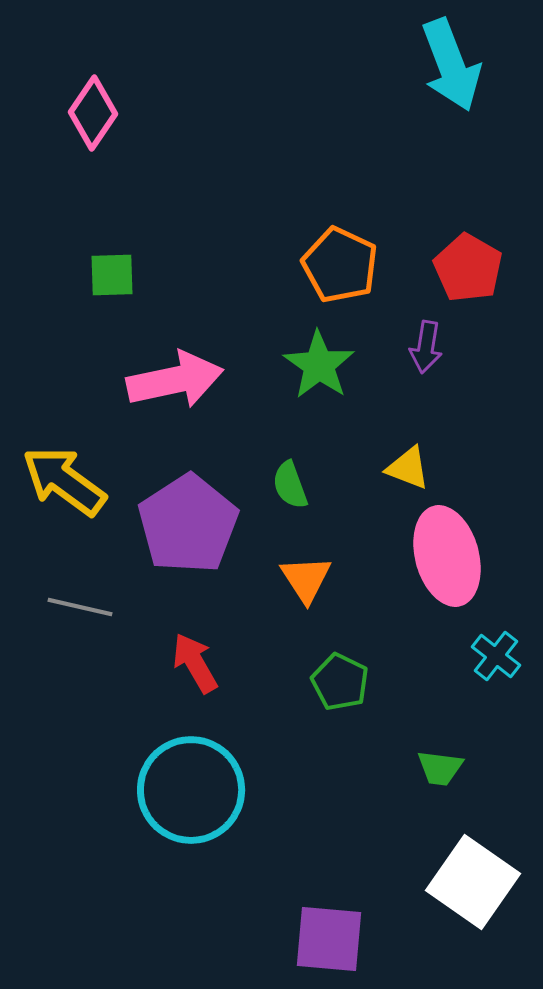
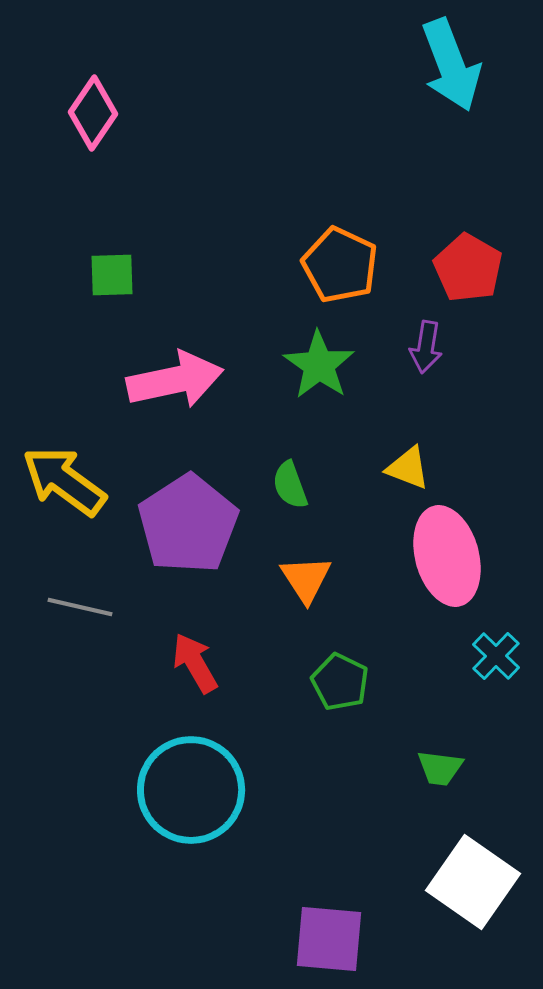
cyan cross: rotated 6 degrees clockwise
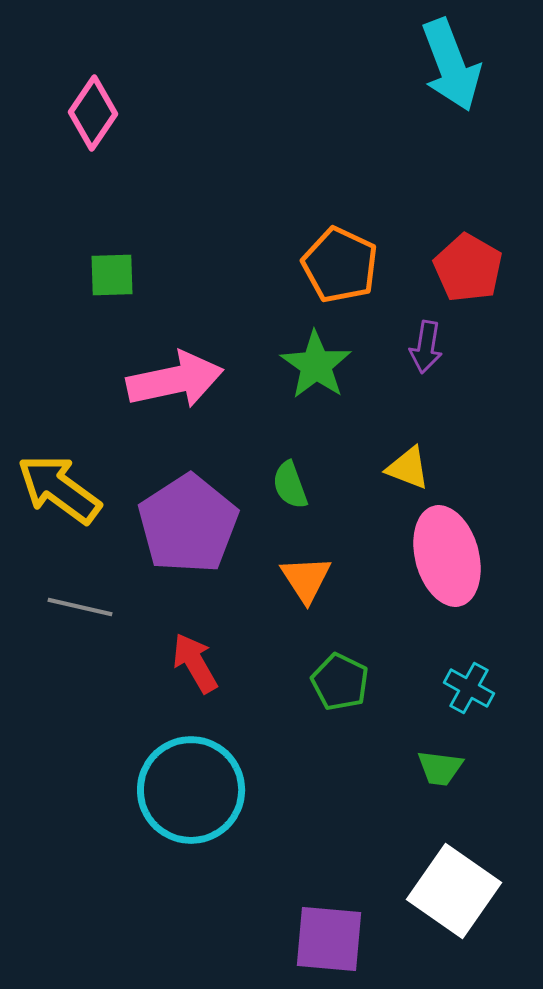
green star: moved 3 px left
yellow arrow: moved 5 px left, 8 px down
cyan cross: moved 27 px left, 32 px down; rotated 15 degrees counterclockwise
white square: moved 19 px left, 9 px down
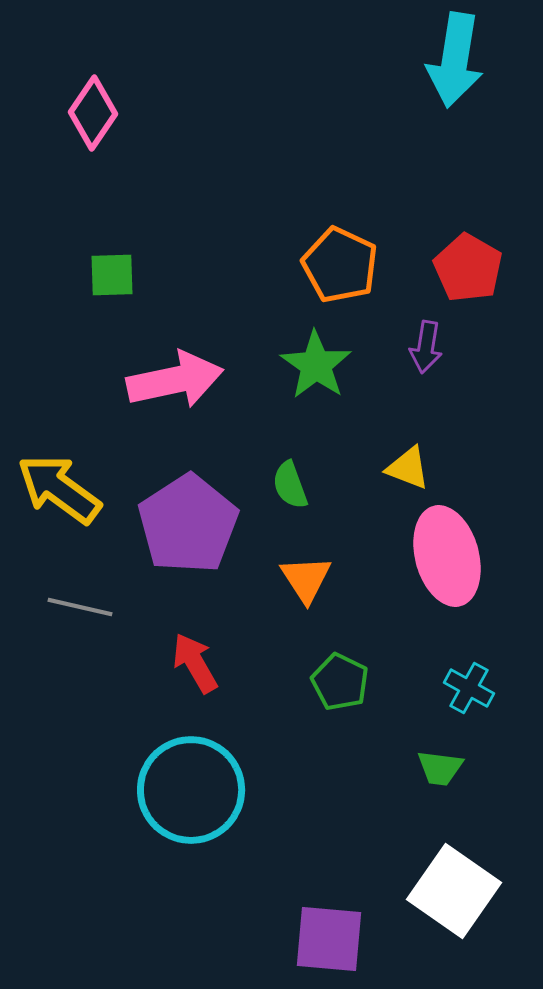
cyan arrow: moved 4 px right, 5 px up; rotated 30 degrees clockwise
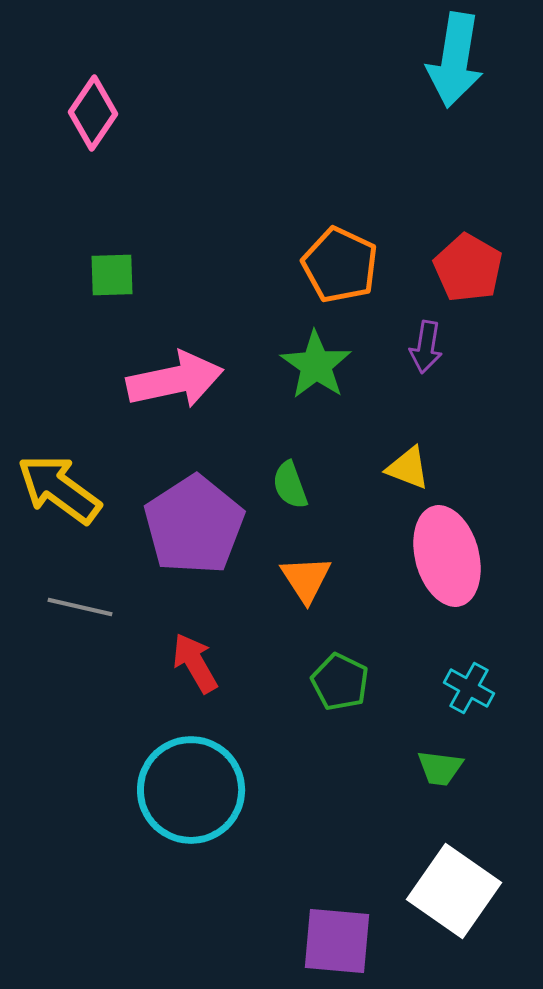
purple pentagon: moved 6 px right, 1 px down
purple square: moved 8 px right, 2 px down
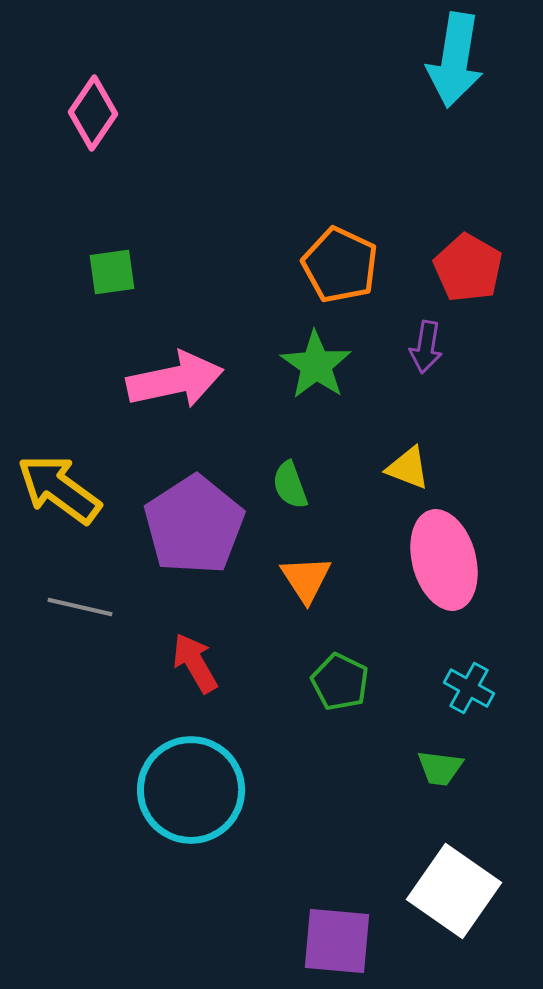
green square: moved 3 px up; rotated 6 degrees counterclockwise
pink ellipse: moved 3 px left, 4 px down
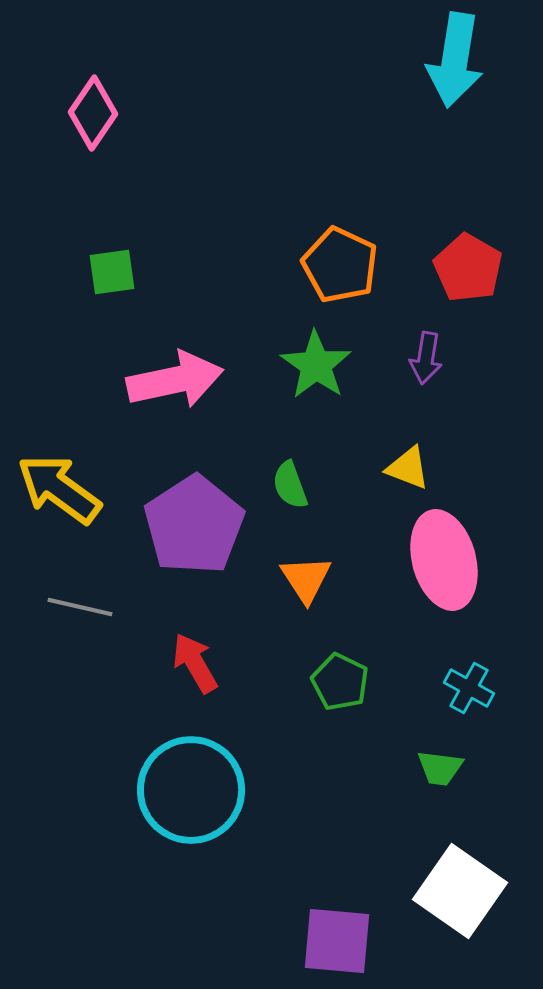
purple arrow: moved 11 px down
white square: moved 6 px right
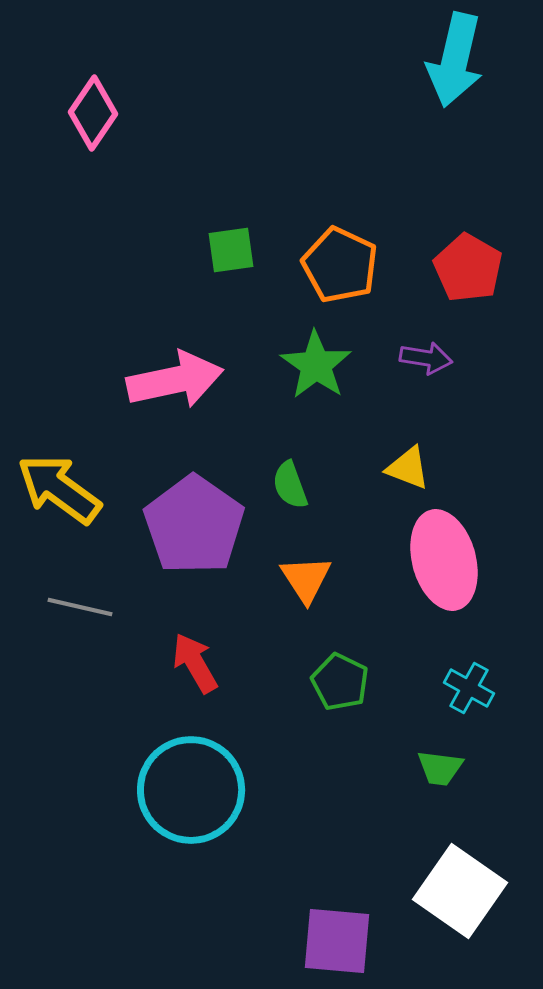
cyan arrow: rotated 4 degrees clockwise
green square: moved 119 px right, 22 px up
purple arrow: rotated 90 degrees counterclockwise
purple pentagon: rotated 4 degrees counterclockwise
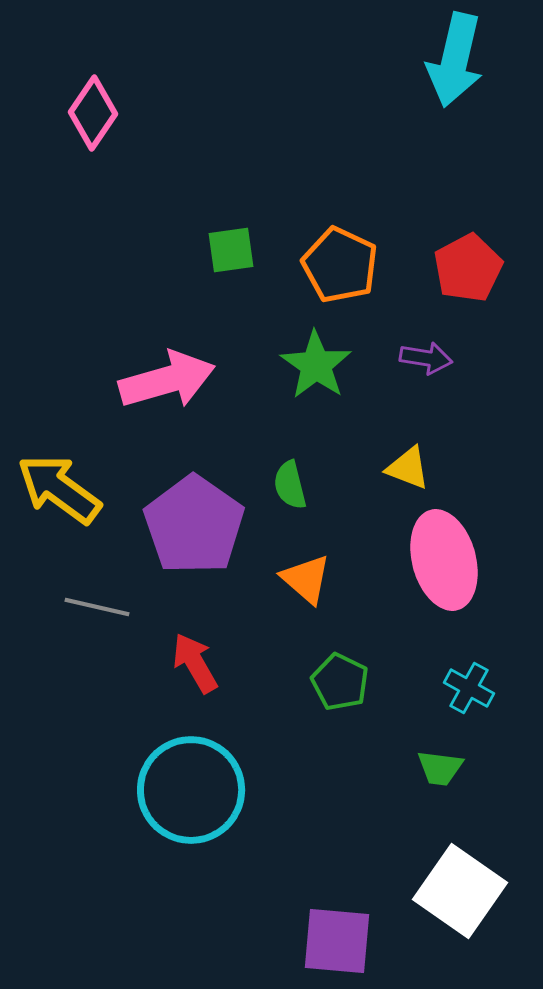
red pentagon: rotated 14 degrees clockwise
pink arrow: moved 8 px left; rotated 4 degrees counterclockwise
green semicircle: rotated 6 degrees clockwise
orange triangle: rotated 16 degrees counterclockwise
gray line: moved 17 px right
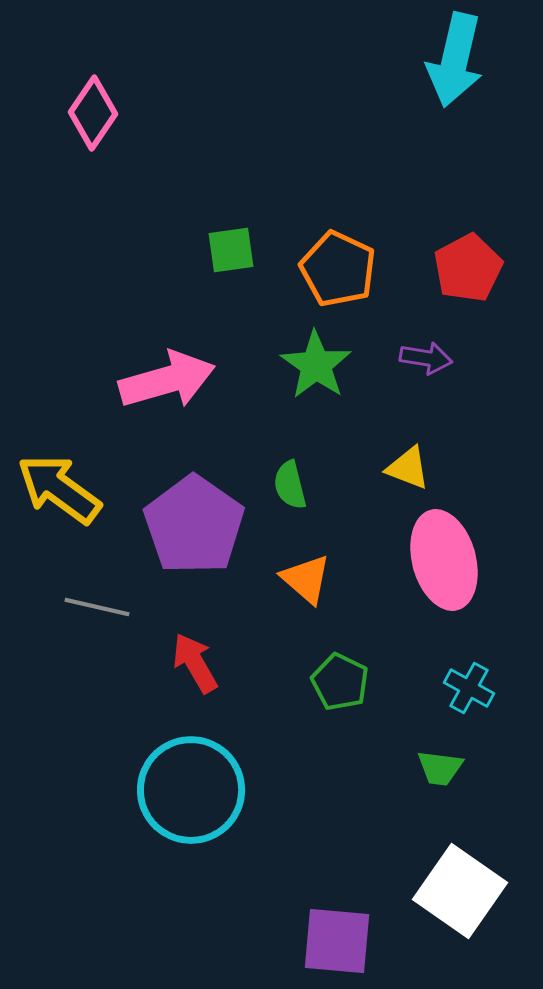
orange pentagon: moved 2 px left, 4 px down
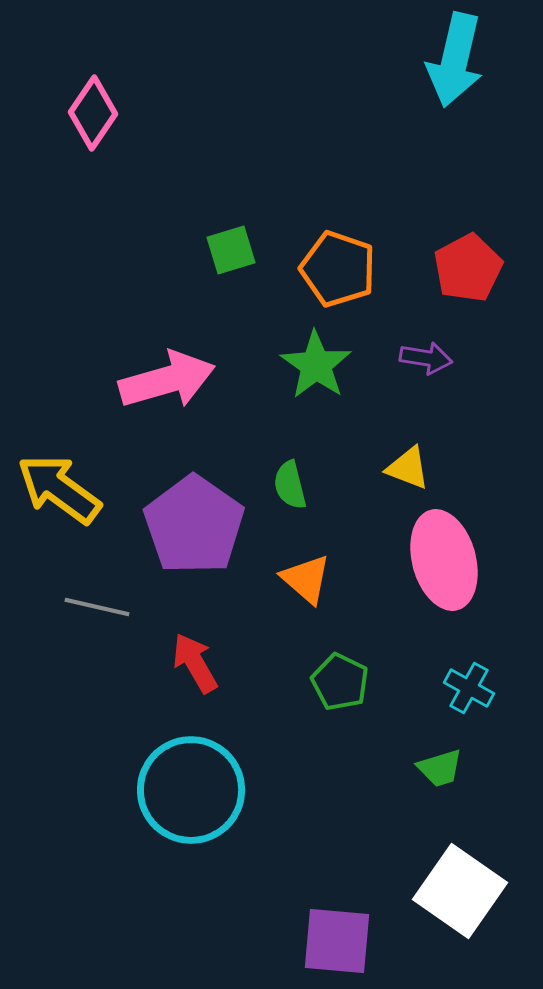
green square: rotated 9 degrees counterclockwise
orange pentagon: rotated 6 degrees counterclockwise
green trapezoid: rotated 24 degrees counterclockwise
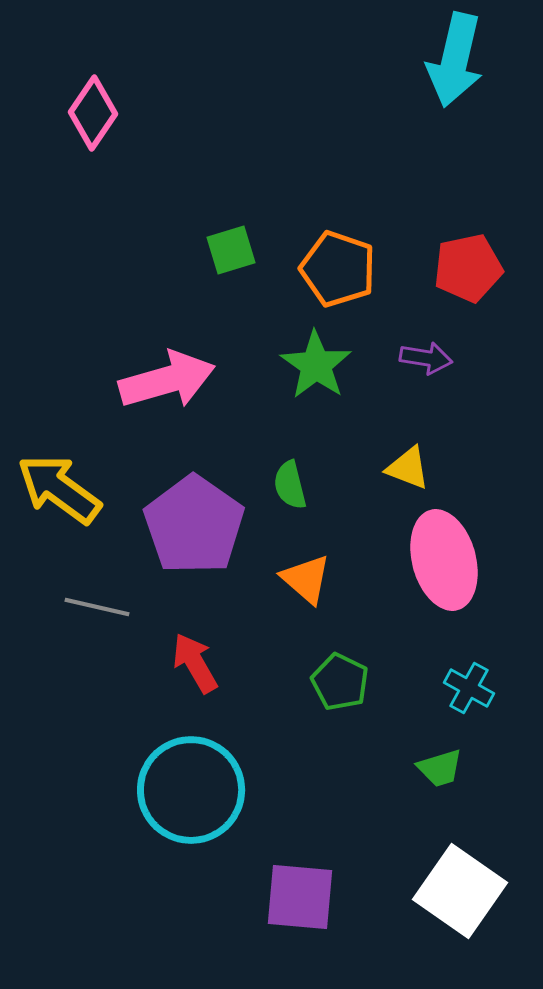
red pentagon: rotated 16 degrees clockwise
purple square: moved 37 px left, 44 px up
